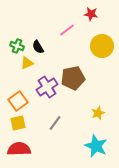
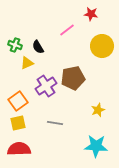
green cross: moved 2 px left, 1 px up
purple cross: moved 1 px left, 1 px up
yellow star: moved 3 px up
gray line: rotated 63 degrees clockwise
cyan star: rotated 20 degrees counterclockwise
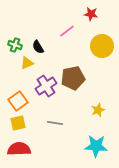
pink line: moved 1 px down
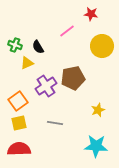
yellow square: moved 1 px right
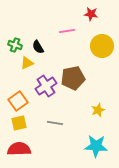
pink line: rotated 28 degrees clockwise
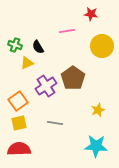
brown pentagon: rotated 25 degrees counterclockwise
